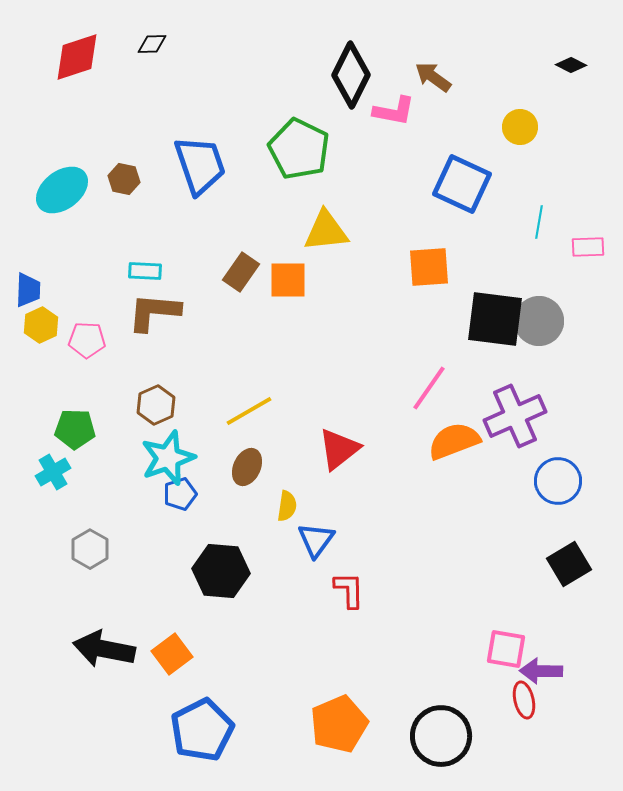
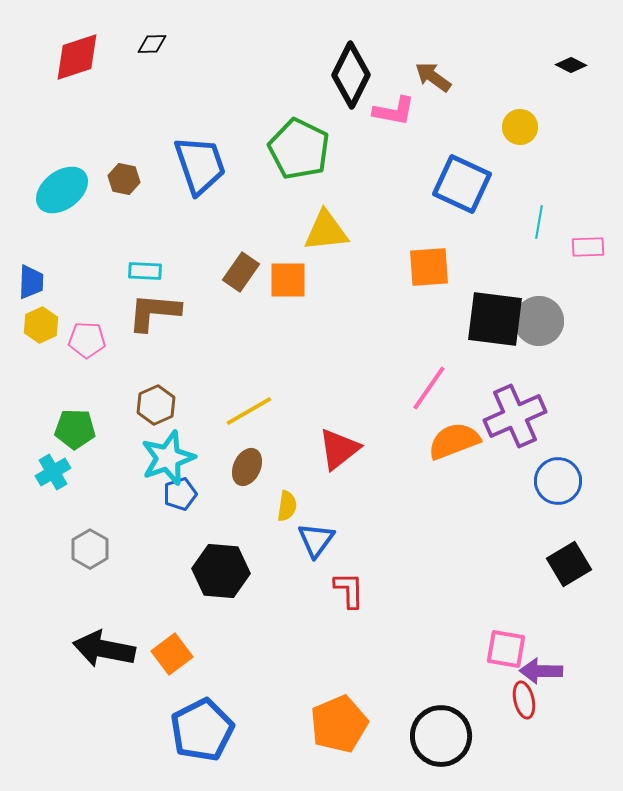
blue trapezoid at (28, 290): moved 3 px right, 8 px up
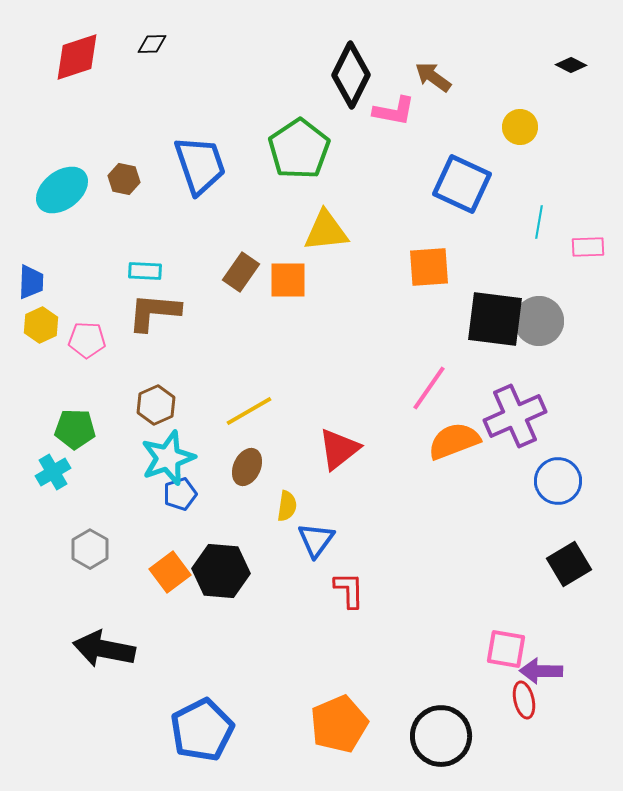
green pentagon at (299, 149): rotated 12 degrees clockwise
orange square at (172, 654): moved 2 px left, 82 px up
